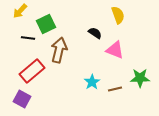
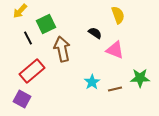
black line: rotated 56 degrees clockwise
brown arrow: moved 3 px right, 1 px up; rotated 25 degrees counterclockwise
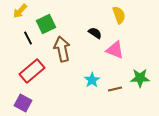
yellow semicircle: moved 1 px right
cyan star: moved 2 px up
purple square: moved 1 px right, 4 px down
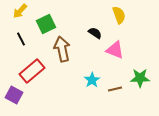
black line: moved 7 px left, 1 px down
purple square: moved 9 px left, 8 px up
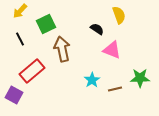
black semicircle: moved 2 px right, 4 px up
black line: moved 1 px left
pink triangle: moved 3 px left
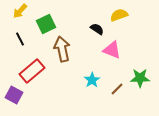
yellow semicircle: rotated 90 degrees counterclockwise
brown line: moved 2 px right; rotated 32 degrees counterclockwise
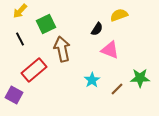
black semicircle: rotated 88 degrees clockwise
pink triangle: moved 2 px left
red rectangle: moved 2 px right, 1 px up
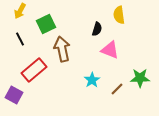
yellow arrow: rotated 14 degrees counterclockwise
yellow semicircle: rotated 78 degrees counterclockwise
black semicircle: rotated 16 degrees counterclockwise
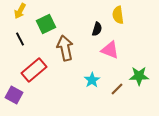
yellow semicircle: moved 1 px left
brown arrow: moved 3 px right, 1 px up
green star: moved 1 px left, 2 px up
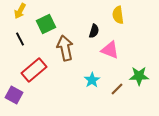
black semicircle: moved 3 px left, 2 px down
